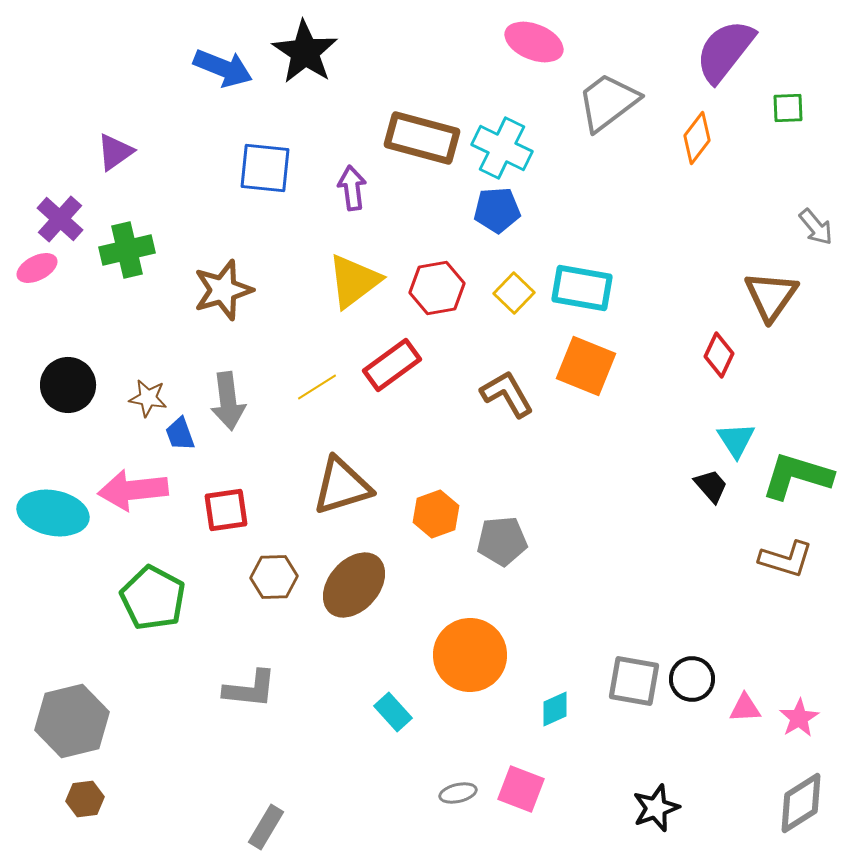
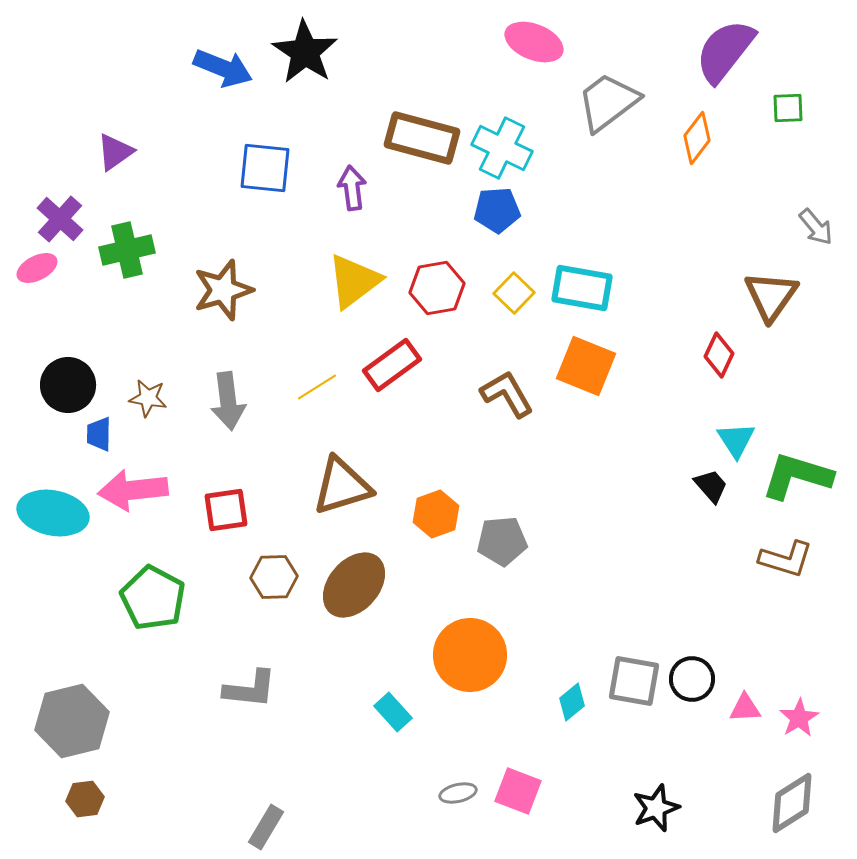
blue trapezoid at (180, 434): moved 81 px left; rotated 21 degrees clockwise
cyan diamond at (555, 709): moved 17 px right, 7 px up; rotated 15 degrees counterclockwise
pink square at (521, 789): moved 3 px left, 2 px down
gray diamond at (801, 803): moved 9 px left
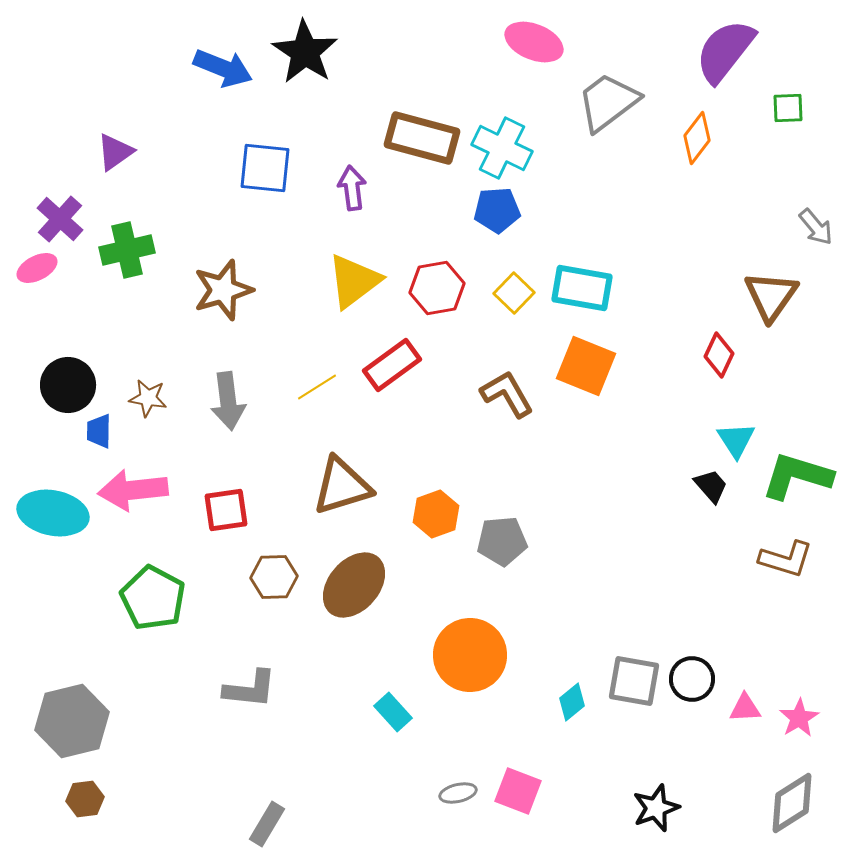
blue trapezoid at (99, 434): moved 3 px up
gray rectangle at (266, 827): moved 1 px right, 3 px up
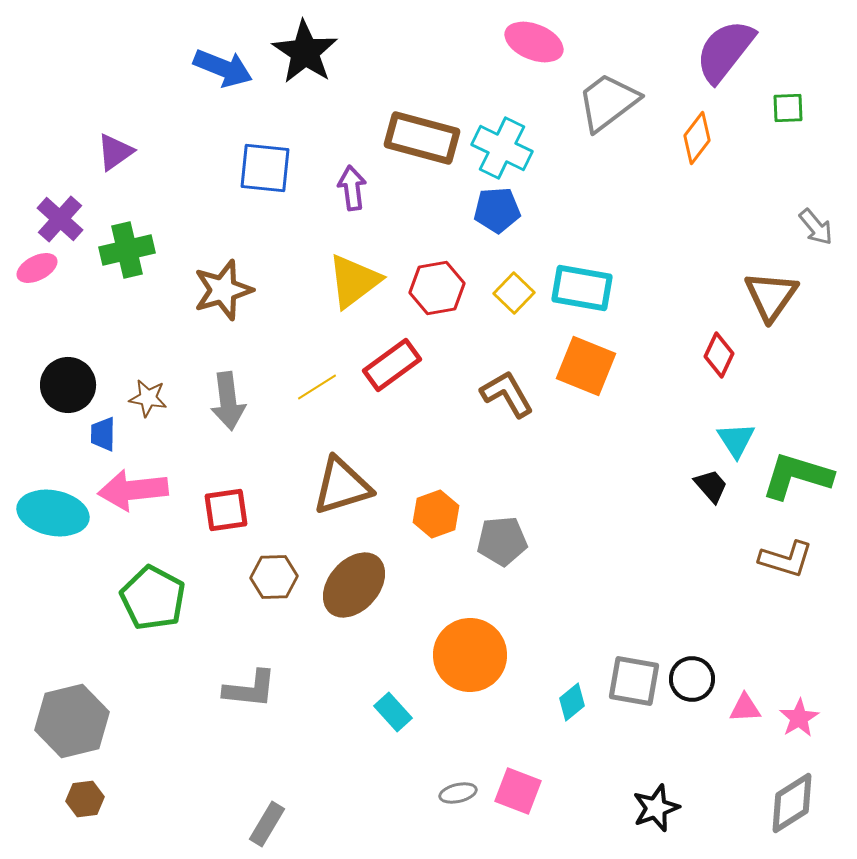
blue trapezoid at (99, 431): moved 4 px right, 3 px down
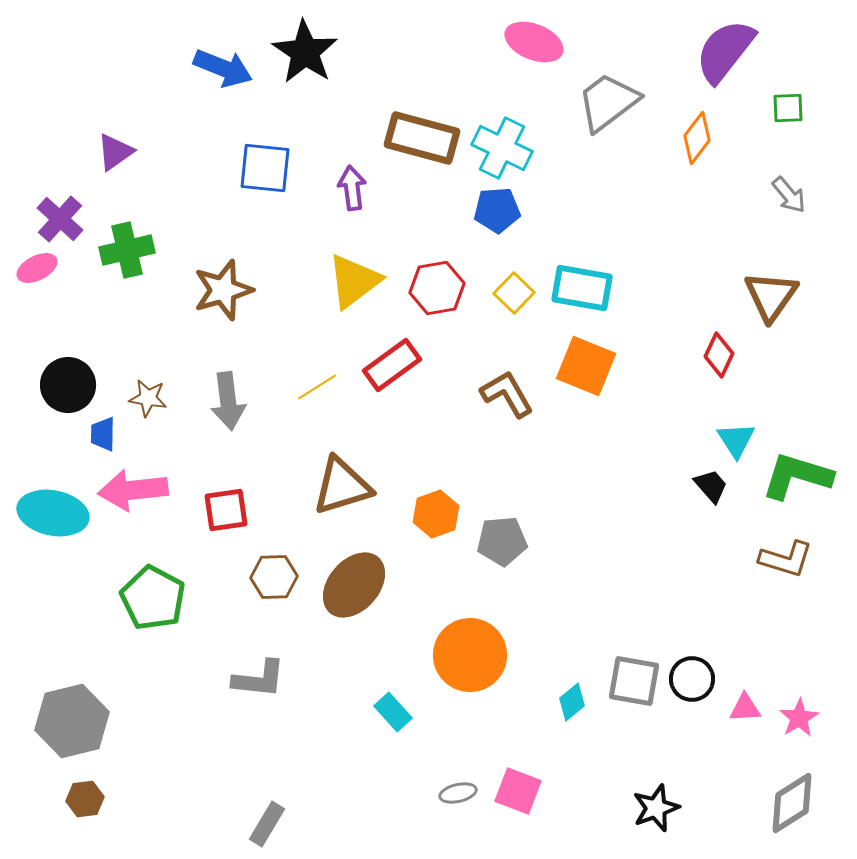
gray arrow at (816, 227): moved 27 px left, 32 px up
gray L-shape at (250, 689): moved 9 px right, 10 px up
